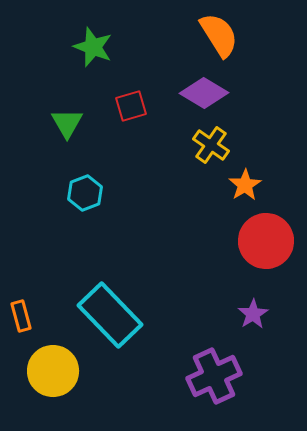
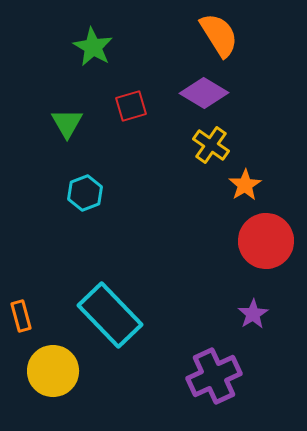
green star: rotated 9 degrees clockwise
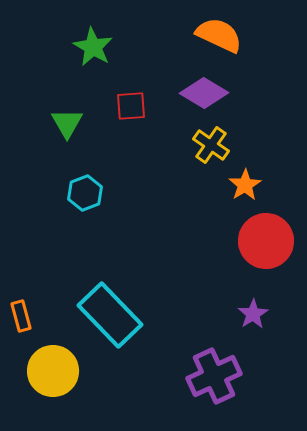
orange semicircle: rotated 33 degrees counterclockwise
red square: rotated 12 degrees clockwise
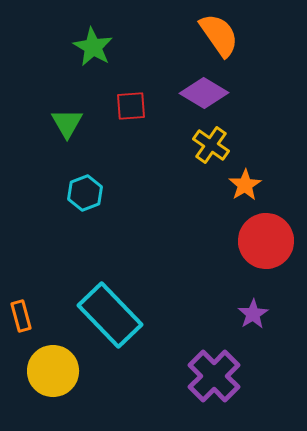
orange semicircle: rotated 30 degrees clockwise
purple cross: rotated 20 degrees counterclockwise
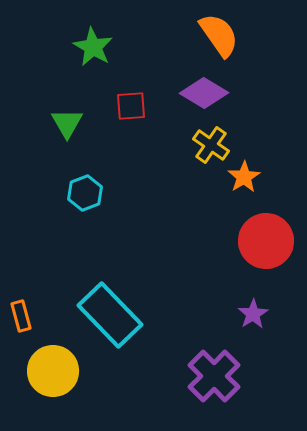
orange star: moved 1 px left, 8 px up
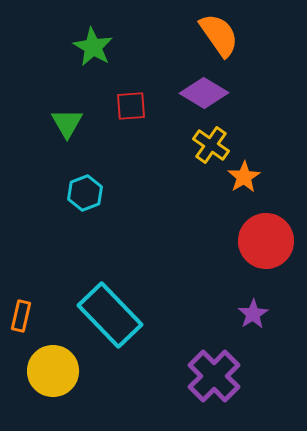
orange rectangle: rotated 28 degrees clockwise
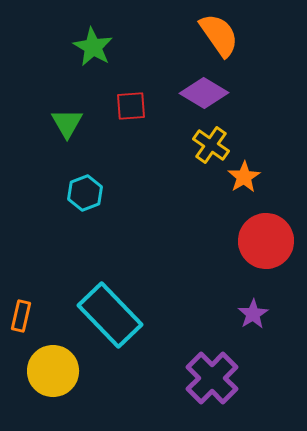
purple cross: moved 2 px left, 2 px down
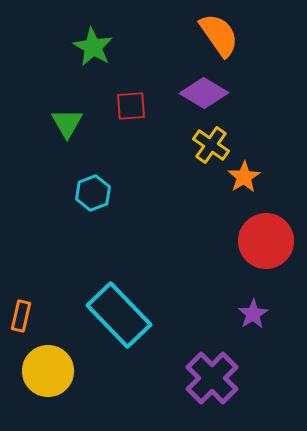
cyan hexagon: moved 8 px right
cyan rectangle: moved 9 px right
yellow circle: moved 5 px left
